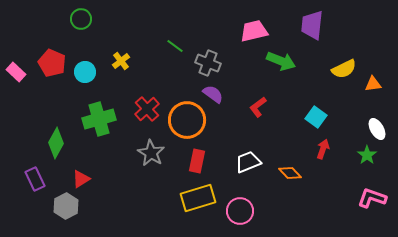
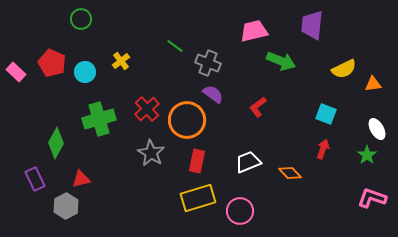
cyan square: moved 10 px right, 3 px up; rotated 15 degrees counterclockwise
red triangle: rotated 18 degrees clockwise
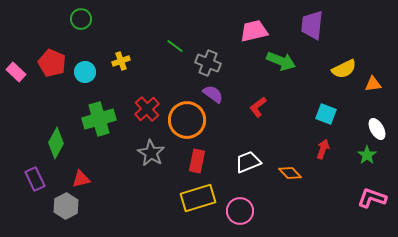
yellow cross: rotated 18 degrees clockwise
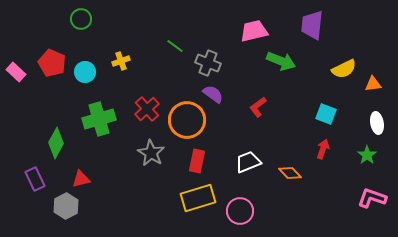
white ellipse: moved 6 px up; rotated 20 degrees clockwise
